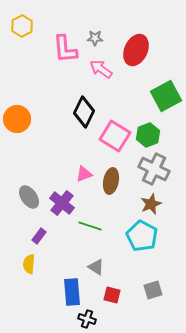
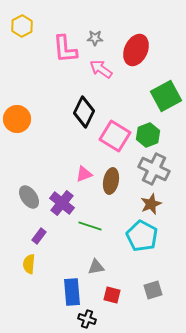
gray triangle: rotated 42 degrees counterclockwise
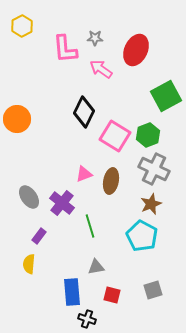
green line: rotated 55 degrees clockwise
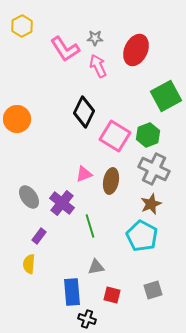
pink L-shape: rotated 28 degrees counterclockwise
pink arrow: moved 3 px left, 3 px up; rotated 30 degrees clockwise
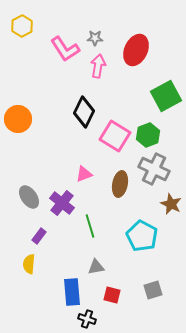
pink arrow: rotated 35 degrees clockwise
orange circle: moved 1 px right
brown ellipse: moved 9 px right, 3 px down
brown star: moved 20 px right; rotated 25 degrees counterclockwise
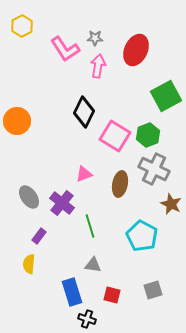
orange circle: moved 1 px left, 2 px down
gray triangle: moved 3 px left, 2 px up; rotated 18 degrees clockwise
blue rectangle: rotated 12 degrees counterclockwise
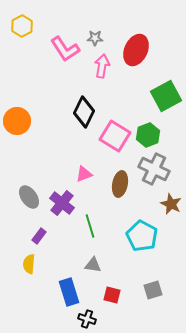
pink arrow: moved 4 px right
blue rectangle: moved 3 px left
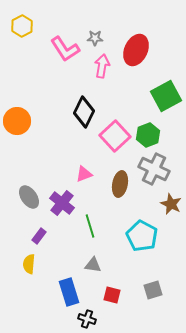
pink square: rotated 16 degrees clockwise
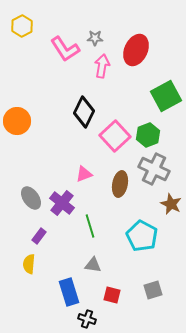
gray ellipse: moved 2 px right, 1 px down
